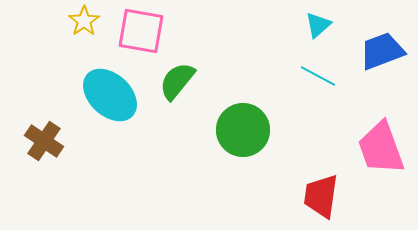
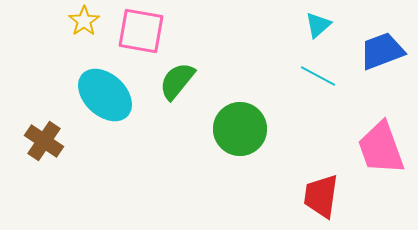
cyan ellipse: moved 5 px left
green circle: moved 3 px left, 1 px up
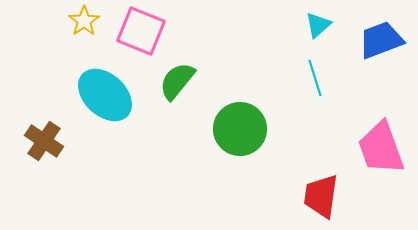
pink square: rotated 12 degrees clockwise
blue trapezoid: moved 1 px left, 11 px up
cyan line: moved 3 px left, 2 px down; rotated 45 degrees clockwise
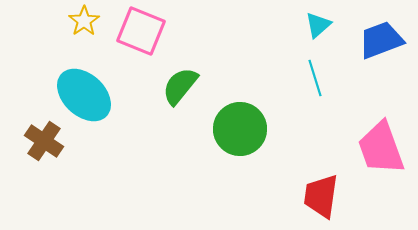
green semicircle: moved 3 px right, 5 px down
cyan ellipse: moved 21 px left
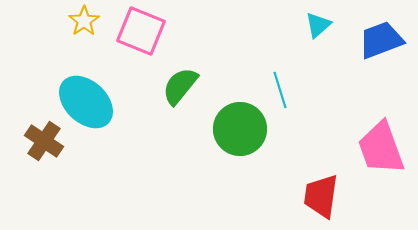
cyan line: moved 35 px left, 12 px down
cyan ellipse: moved 2 px right, 7 px down
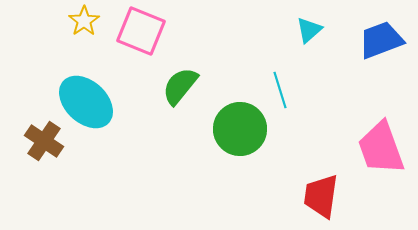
cyan triangle: moved 9 px left, 5 px down
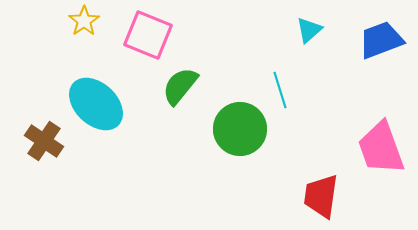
pink square: moved 7 px right, 4 px down
cyan ellipse: moved 10 px right, 2 px down
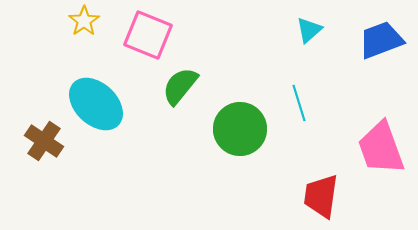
cyan line: moved 19 px right, 13 px down
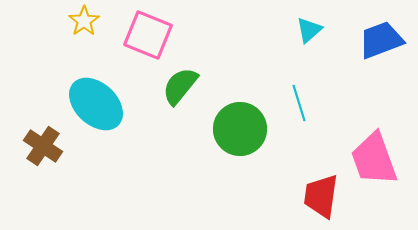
brown cross: moved 1 px left, 5 px down
pink trapezoid: moved 7 px left, 11 px down
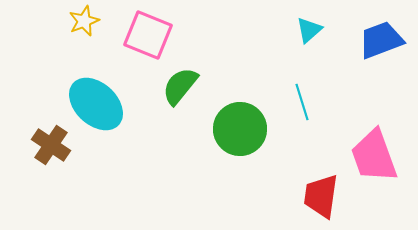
yellow star: rotated 12 degrees clockwise
cyan line: moved 3 px right, 1 px up
brown cross: moved 8 px right, 1 px up
pink trapezoid: moved 3 px up
